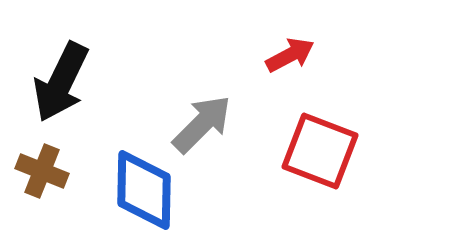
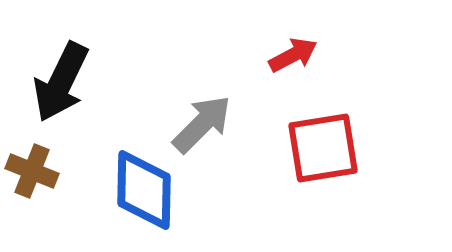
red arrow: moved 3 px right
red square: moved 3 px right, 3 px up; rotated 30 degrees counterclockwise
brown cross: moved 10 px left
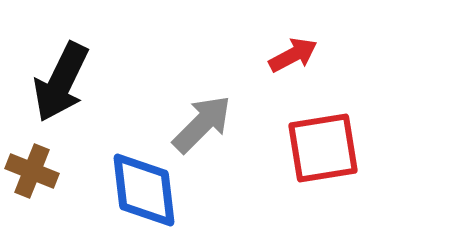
blue diamond: rotated 8 degrees counterclockwise
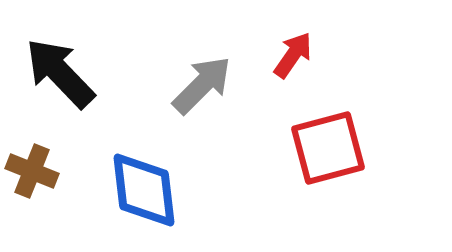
red arrow: rotated 27 degrees counterclockwise
black arrow: moved 1 px left, 9 px up; rotated 110 degrees clockwise
gray arrow: moved 39 px up
red square: moved 5 px right; rotated 6 degrees counterclockwise
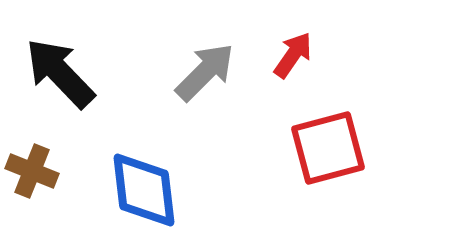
gray arrow: moved 3 px right, 13 px up
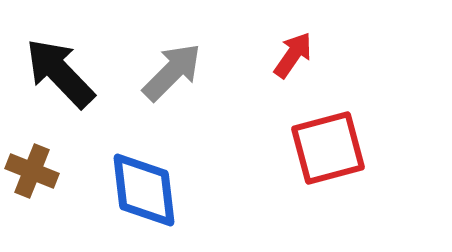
gray arrow: moved 33 px left
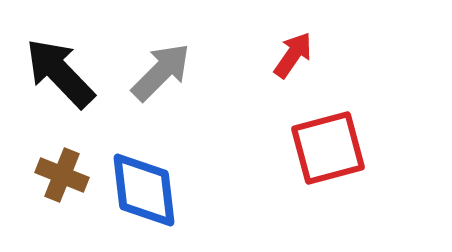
gray arrow: moved 11 px left
brown cross: moved 30 px right, 4 px down
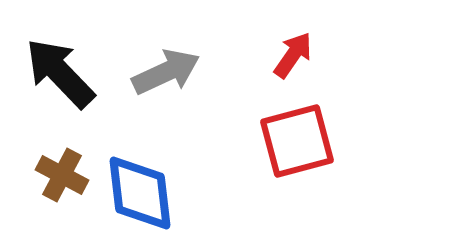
gray arrow: moved 5 px right; rotated 20 degrees clockwise
red square: moved 31 px left, 7 px up
brown cross: rotated 6 degrees clockwise
blue diamond: moved 4 px left, 3 px down
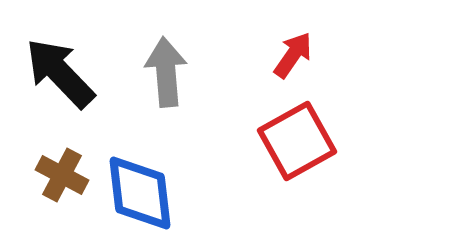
gray arrow: rotated 70 degrees counterclockwise
red square: rotated 14 degrees counterclockwise
